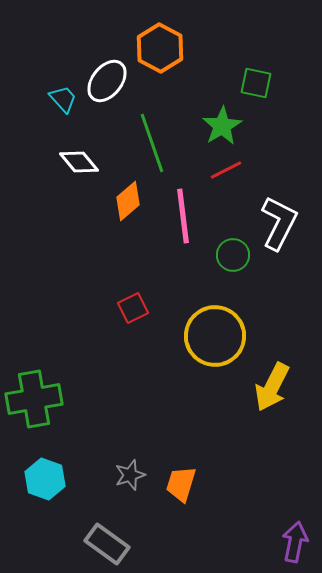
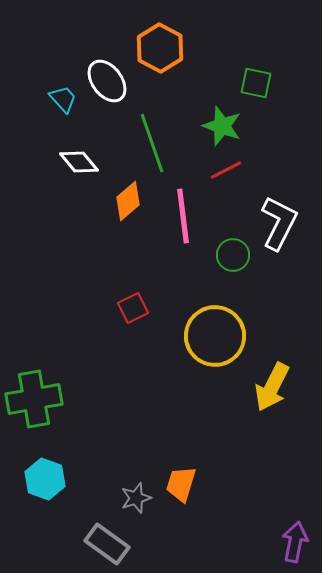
white ellipse: rotated 75 degrees counterclockwise
green star: rotated 21 degrees counterclockwise
gray star: moved 6 px right, 23 px down
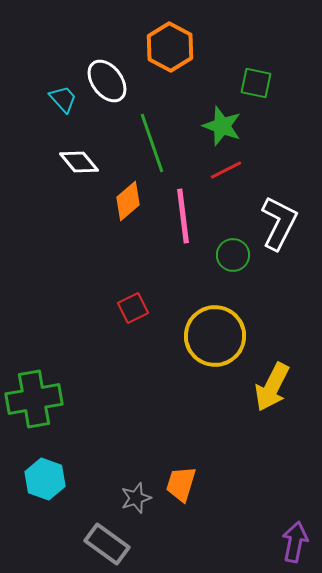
orange hexagon: moved 10 px right, 1 px up
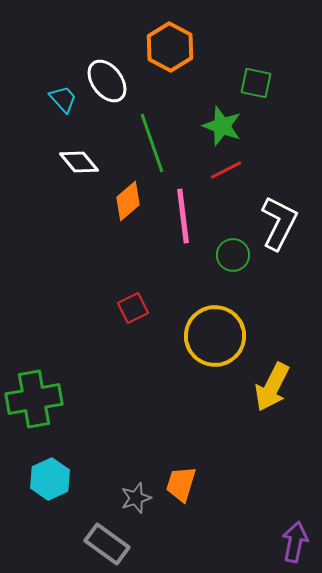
cyan hexagon: moved 5 px right; rotated 15 degrees clockwise
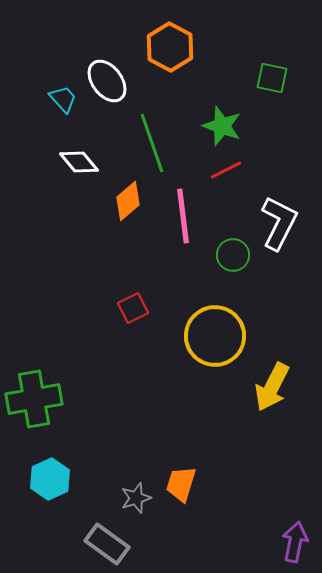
green square: moved 16 px right, 5 px up
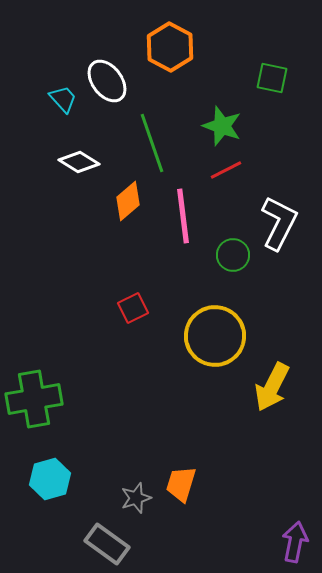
white diamond: rotated 18 degrees counterclockwise
cyan hexagon: rotated 9 degrees clockwise
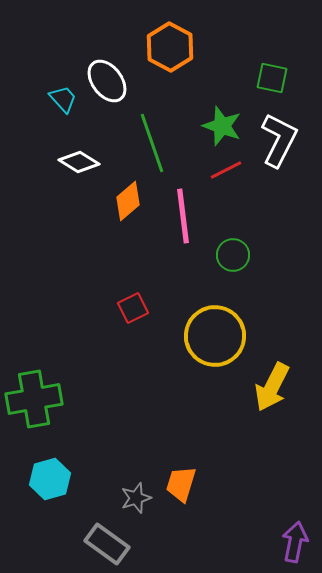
white L-shape: moved 83 px up
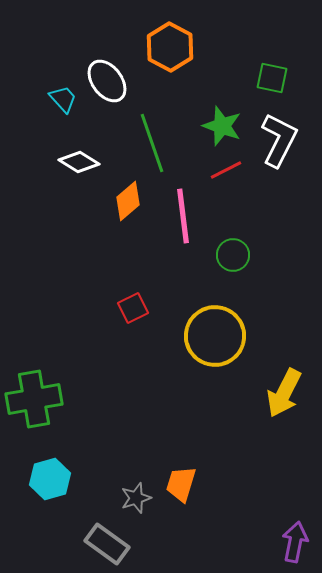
yellow arrow: moved 12 px right, 6 px down
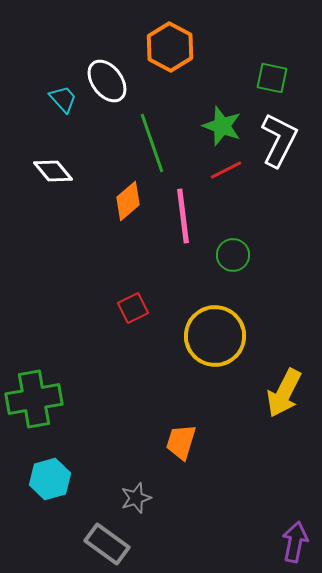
white diamond: moved 26 px left, 9 px down; rotated 18 degrees clockwise
orange trapezoid: moved 42 px up
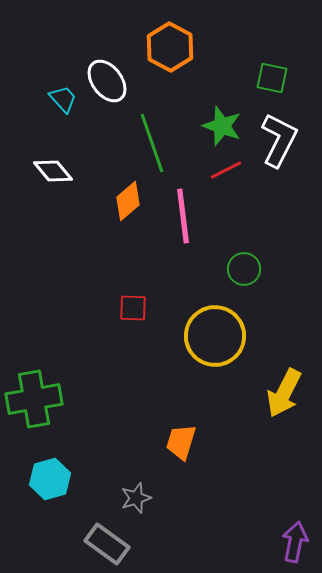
green circle: moved 11 px right, 14 px down
red square: rotated 28 degrees clockwise
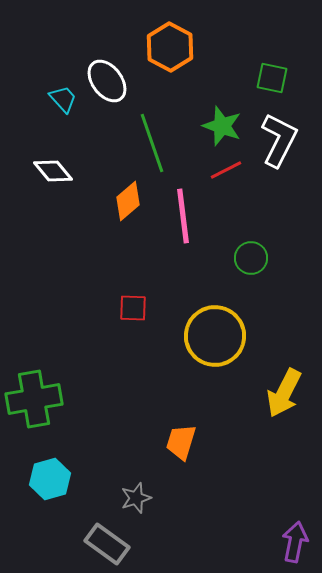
green circle: moved 7 px right, 11 px up
